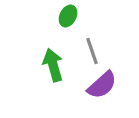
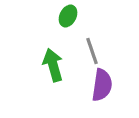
purple semicircle: rotated 40 degrees counterclockwise
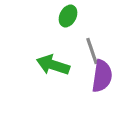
green arrow: rotated 56 degrees counterclockwise
purple semicircle: moved 9 px up
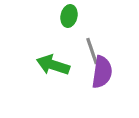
green ellipse: moved 1 px right; rotated 15 degrees counterclockwise
purple semicircle: moved 4 px up
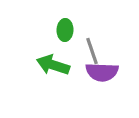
green ellipse: moved 4 px left, 14 px down; rotated 10 degrees counterclockwise
purple semicircle: rotated 84 degrees clockwise
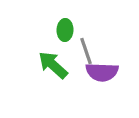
gray line: moved 6 px left
green arrow: rotated 24 degrees clockwise
